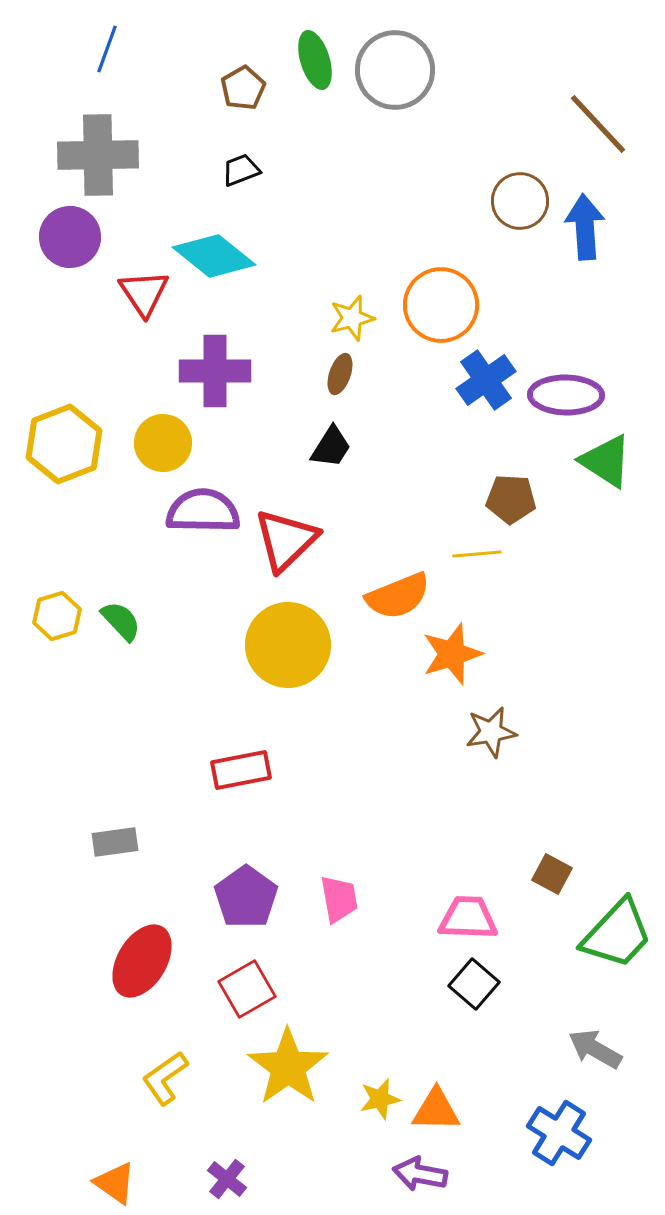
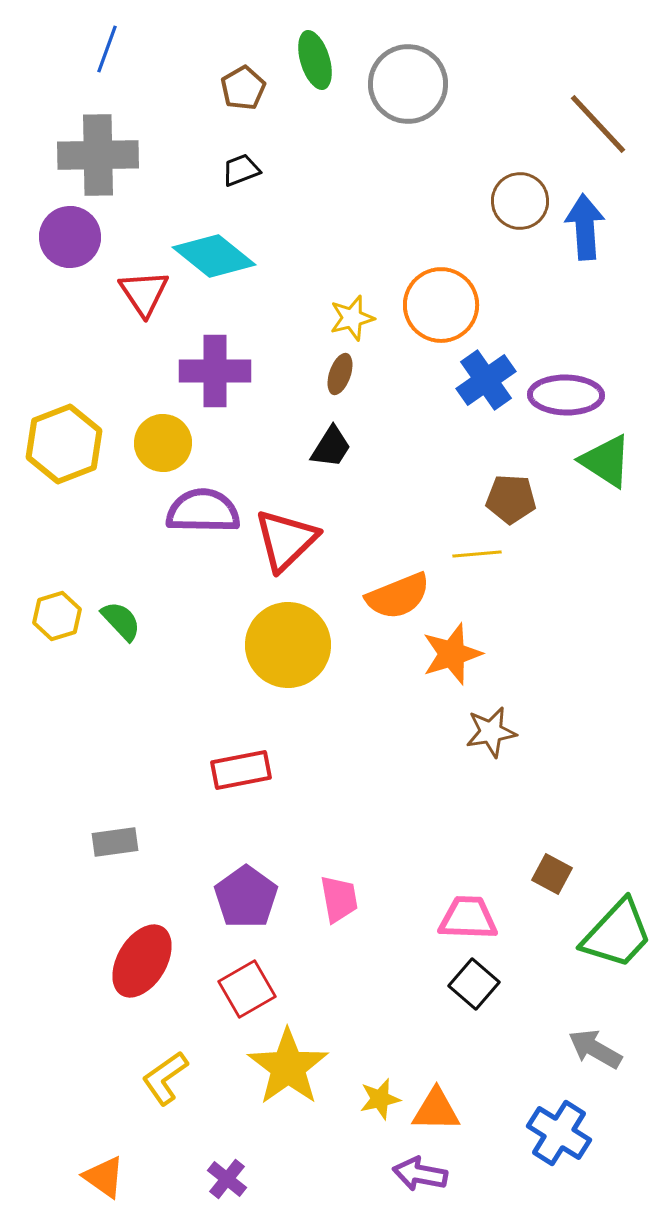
gray circle at (395, 70): moved 13 px right, 14 px down
orange triangle at (115, 1183): moved 11 px left, 6 px up
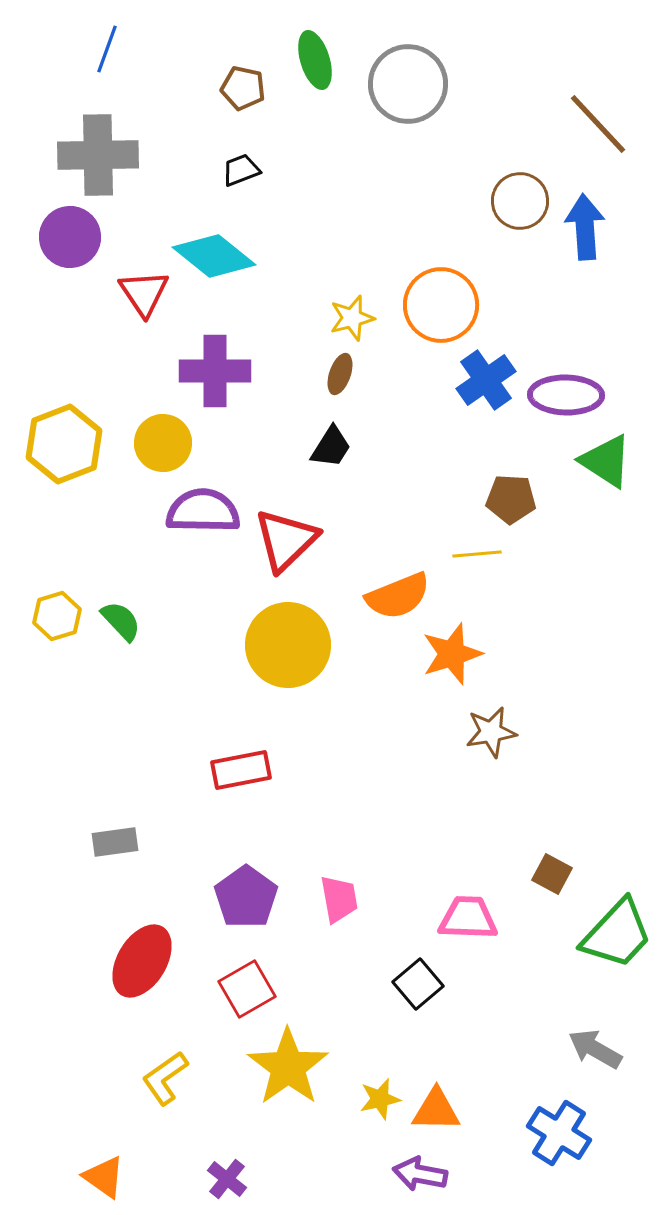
brown pentagon at (243, 88): rotated 30 degrees counterclockwise
black square at (474, 984): moved 56 px left; rotated 9 degrees clockwise
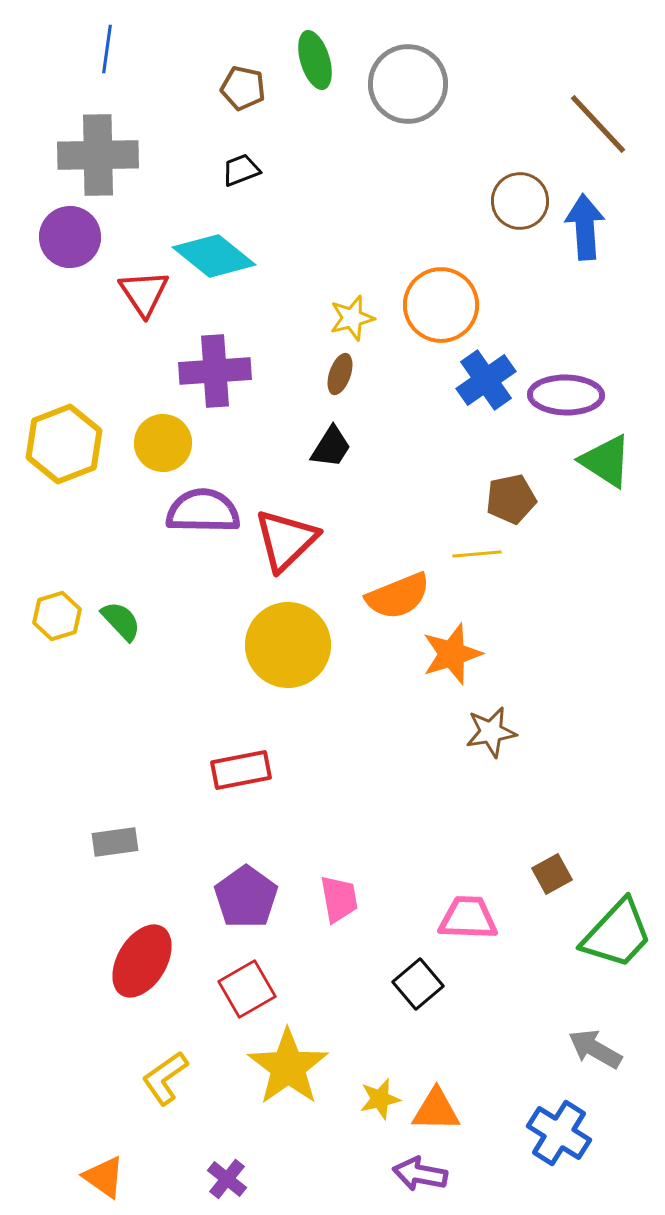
blue line at (107, 49): rotated 12 degrees counterclockwise
purple cross at (215, 371): rotated 4 degrees counterclockwise
brown pentagon at (511, 499): rotated 15 degrees counterclockwise
brown square at (552, 874): rotated 33 degrees clockwise
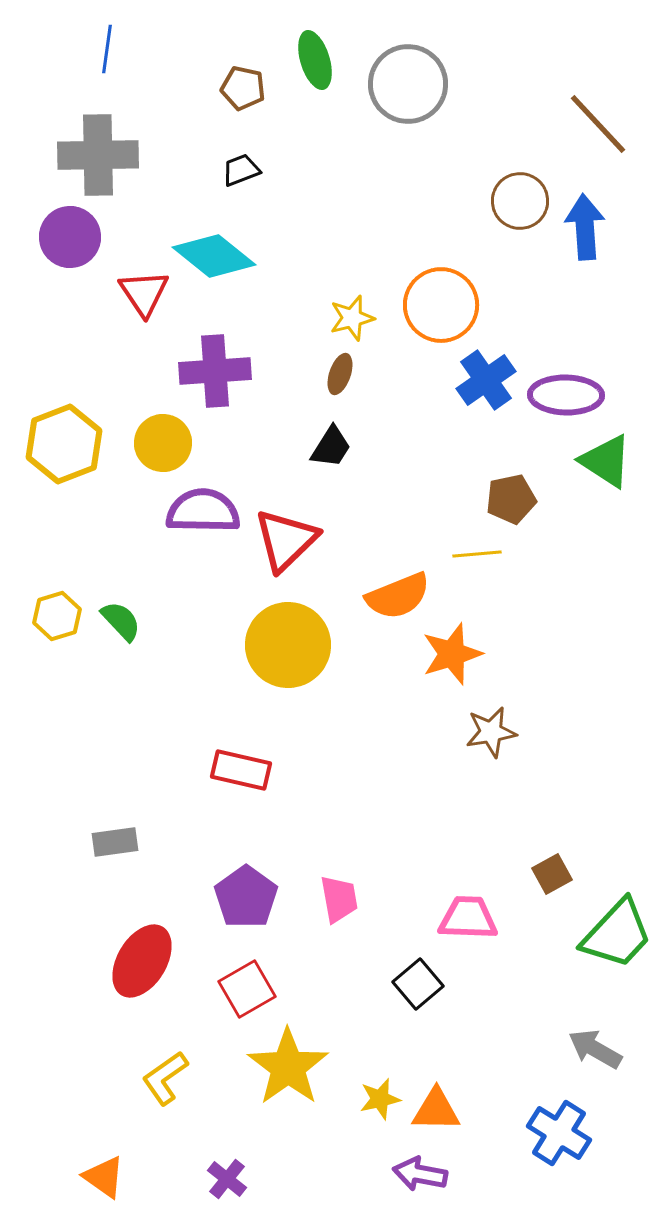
red rectangle at (241, 770): rotated 24 degrees clockwise
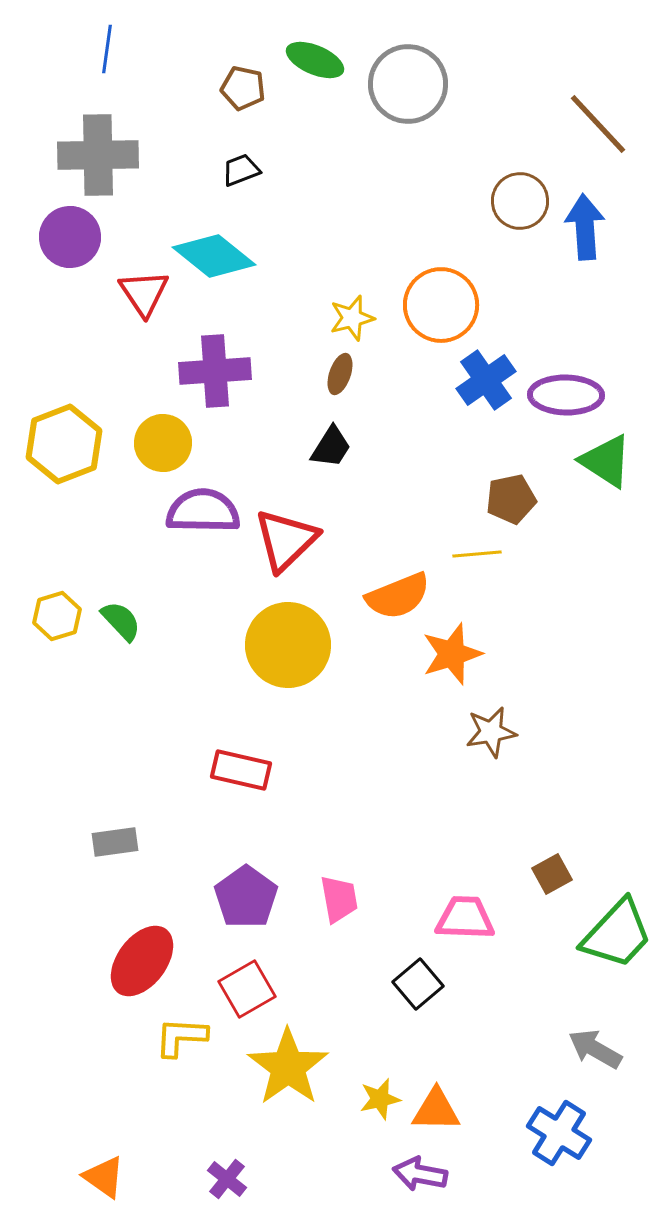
green ellipse at (315, 60): rotated 50 degrees counterclockwise
pink trapezoid at (468, 918): moved 3 px left
red ellipse at (142, 961): rotated 6 degrees clockwise
yellow L-shape at (165, 1078): moved 16 px right, 41 px up; rotated 38 degrees clockwise
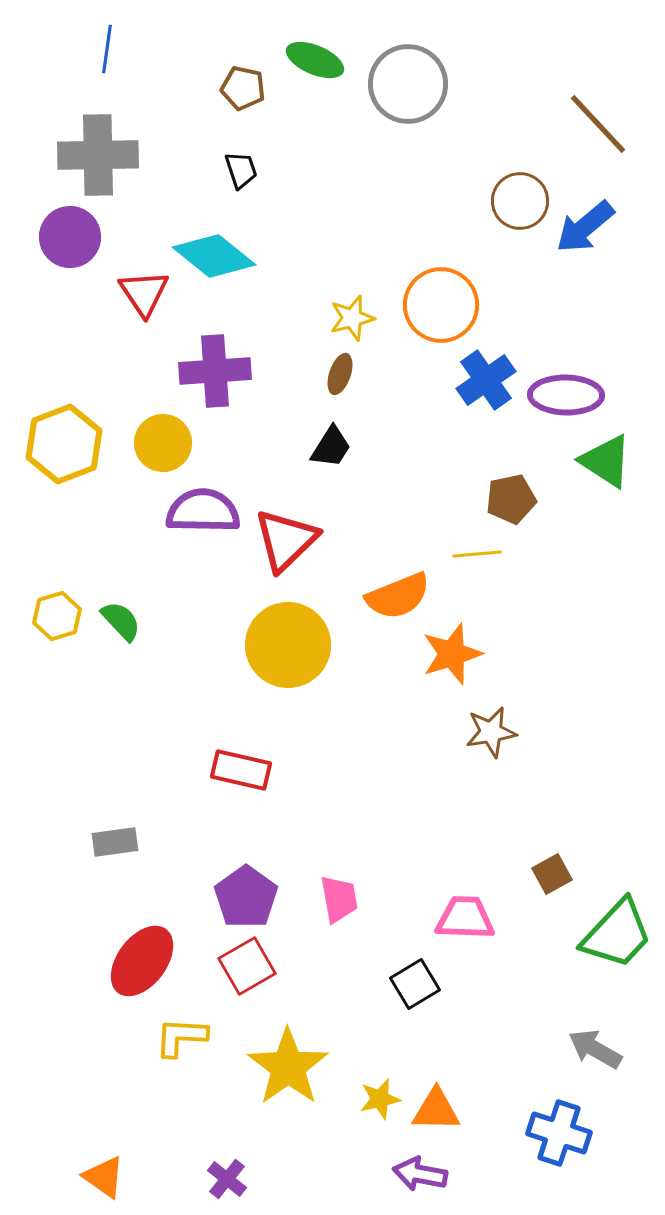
black trapezoid at (241, 170): rotated 93 degrees clockwise
blue arrow at (585, 227): rotated 126 degrees counterclockwise
black square at (418, 984): moved 3 px left; rotated 9 degrees clockwise
red square at (247, 989): moved 23 px up
blue cross at (559, 1133): rotated 14 degrees counterclockwise
